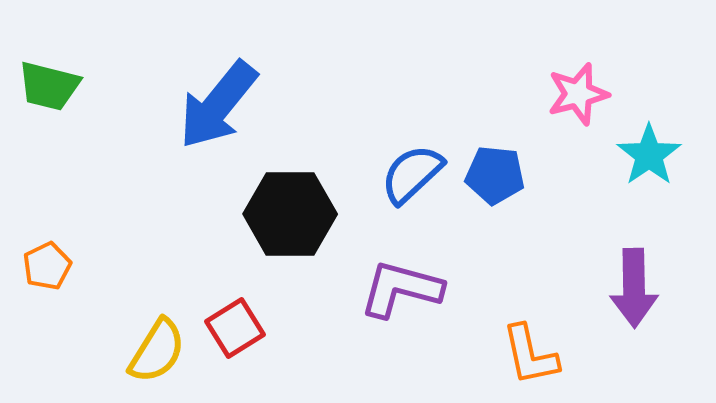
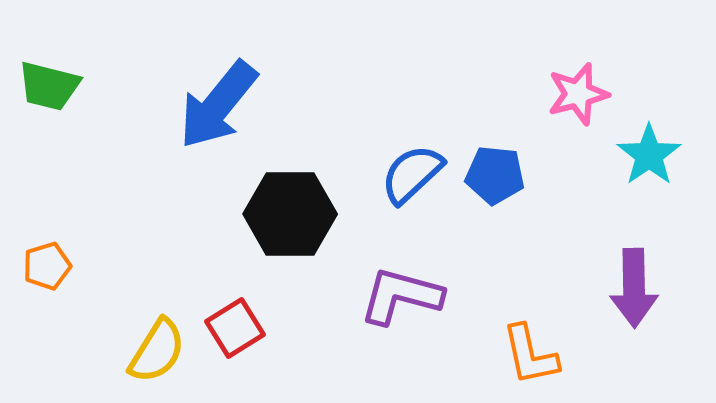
orange pentagon: rotated 9 degrees clockwise
purple L-shape: moved 7 px down
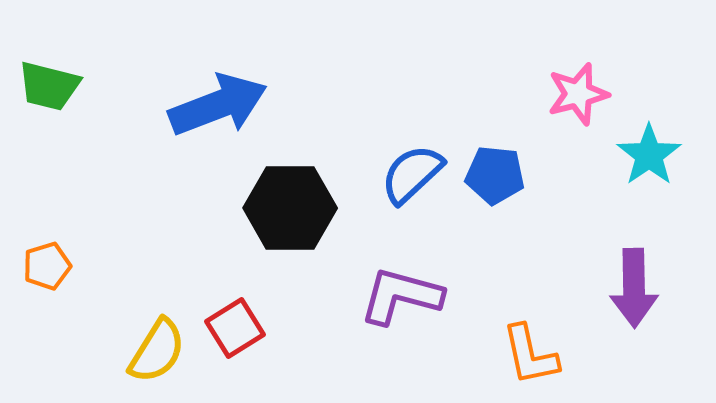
blue arrow: rotated 150 degrees counterclockwise
black hexagon: moved 6 px up
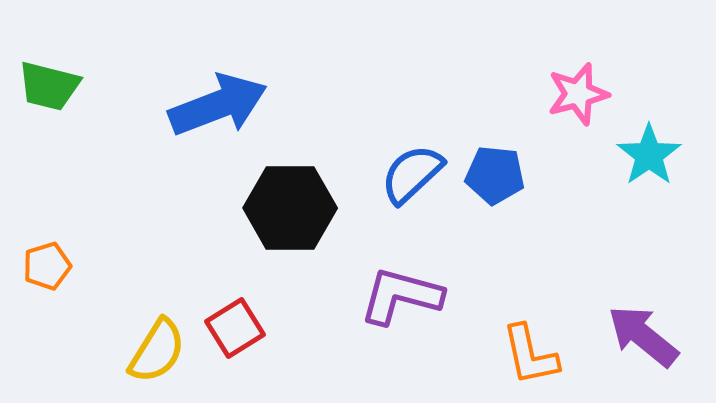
purple arrow: moved 9 px right, 48 px down; rotated 130 degrees clockwise
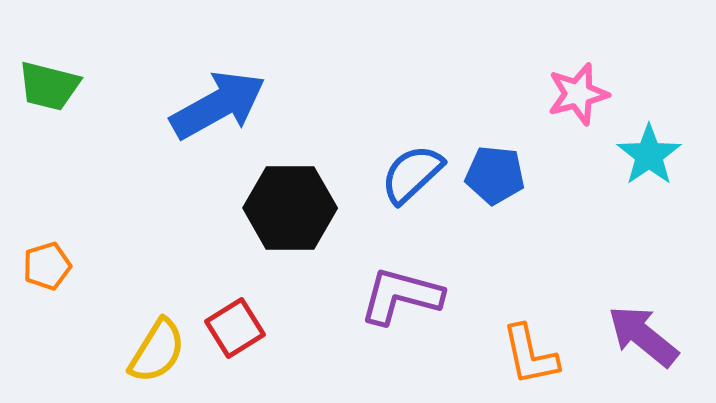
blue arrow: rotated 8 degrees counterclockwise
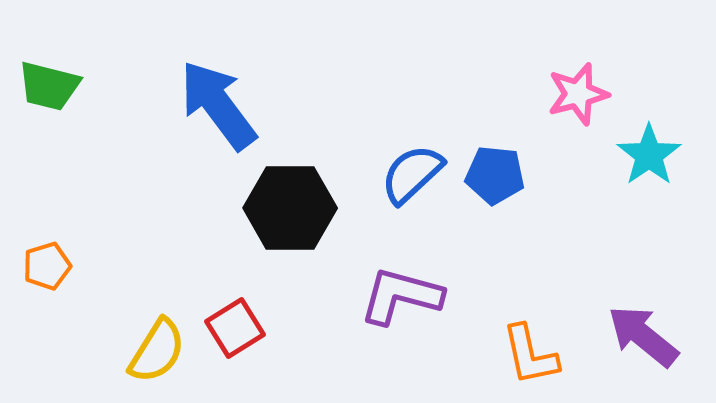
blue arrow: rotated 98 degrees counterclockwise
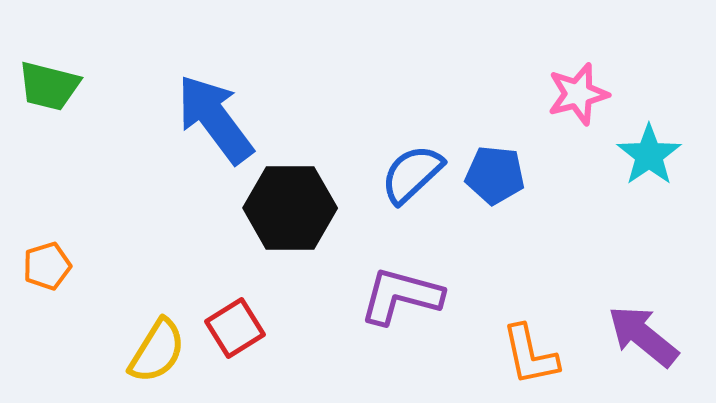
blue arrow: moved 3 px left, 14 px down
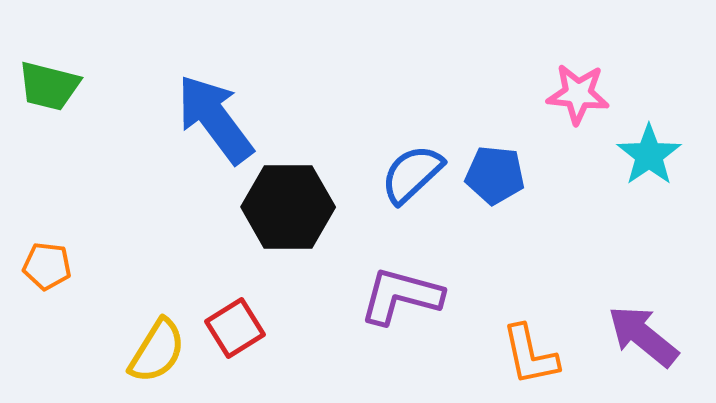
pink star: rotated 20 degrees clockwise
black hexagon: moved 2 px left, 1 px up
orange pentagon: rotated 24 degrees clockwise
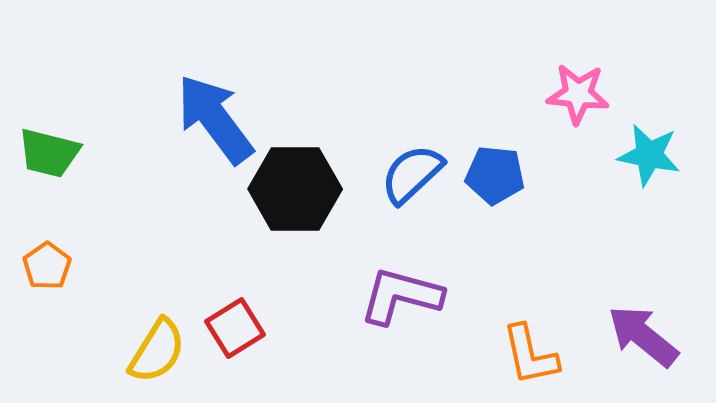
green trapezoid: moved 67 px down
cyan star: rotated 26 degrees counterclockwise
black hexagon: moved 7 px right, 18 px up
orange pentagon: rotated 30 degrees clockwise
